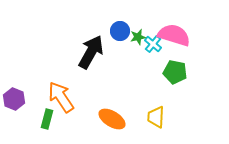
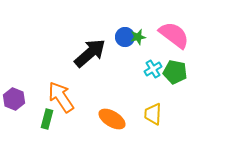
blue circle: moved 5 px right, 6 px down
pink semicircle: rotated 20 degrees clockwise
cyan cross: moved 25 px down; rotated 18 degrees clockwise
black arrow: moved 1 px left, 1 px down; rotated 20 degrees clockwise
yellow trapezoid: moved 3 px left, 3 px up
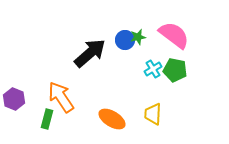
blue circle: moved 3 px down
green pentagon: moved 2 px up
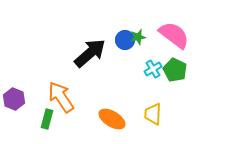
green pentagon: rotated 15 degrees clockwise
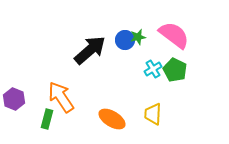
black arrow: moved 3 px up
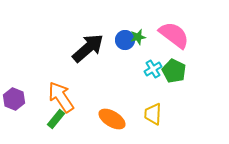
black arrow: moved 2 px left, 2 px up
green pentagon: moved 1 px left, 1 px down
green rectangle: moved 9 px right; rotated 24 degrees clockwise
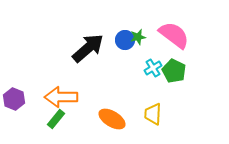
cyan cross: moved 1 px up
orange arrow: rotated 56 degrees counterclockwise
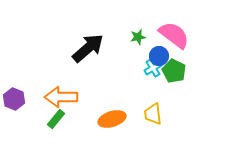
blue circle: moved 34 px right, 16 px down
yellow trapezoid: rotated 10 degrees counterclockwise
orange ellipse: rotated 48 degrees counterclockwise
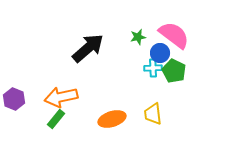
blue circle: moved 1 px right, 3 px up
cyan cross: rotated 30 degrees clockwise
orange arrow: rotated 12 degrees counterclockwise
